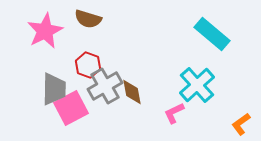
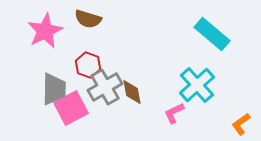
gray cross: moved 1 px down
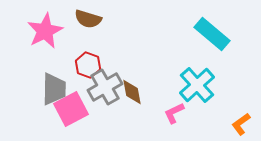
pink square: moved 1 px down
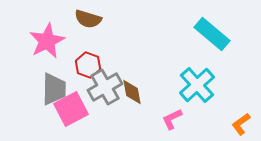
pink star: moved 2 px right, 10 px down
pink L-shape: moved 2 px left, 6 px down
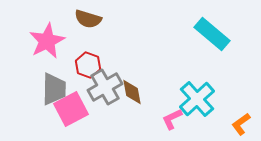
cyan cross: moved 14 px down
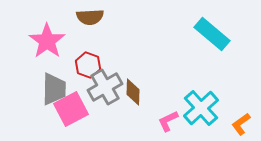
brown semicircle: moved 2 px right, 2 px up; rotated 20 degrees counterclockwise
pink star: rotated 9 degrees counterclockwise
brown diamond: moved 1 px right; rotated 12 degrees clockwise
cyan cross: moved 4 px right, 9 px down
pink L-shape: moved 4 px left, 2 px down
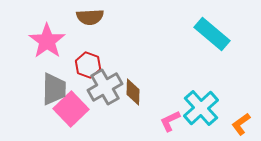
pink square: rotated 16 degrees counterclockwise
pink L-shape: moved 2 px right
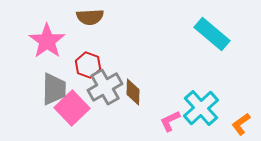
pink square: moved 1 px right, 1 px up
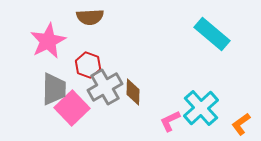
pink star: moved 1 px right; rotated 9 degrees clockwise
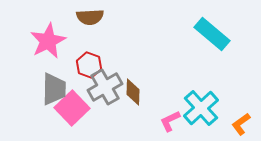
red hexagon: moved 1 px right
